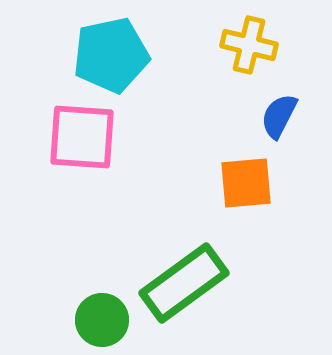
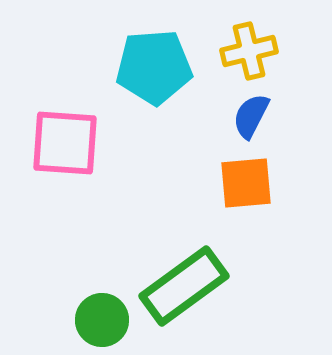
yellow cross: moved 6 px down; rotated 28 degrees counterclockwise
cyan pentagon: moved 43 px right, 12 px down; rotated 8 degrees clockwise
blue semicircle: moved 28 px left
pink square: moved 17 px left, 6 px down
green rectangle: moved 3 px down
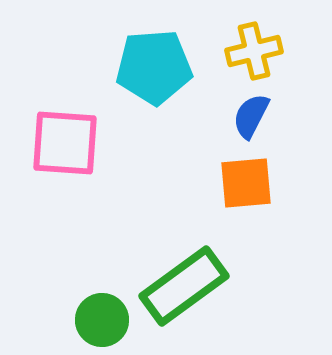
yellow cross: moved 5 px right
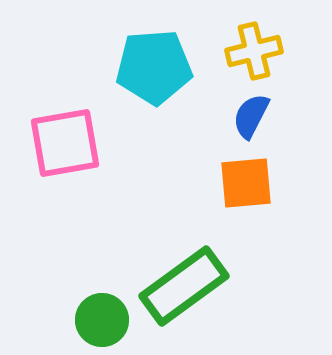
pink square: rotated 14 degrees counterclockwise
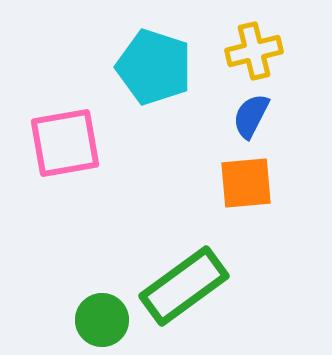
cyan pentagon: rotated 22 degrees clockwise
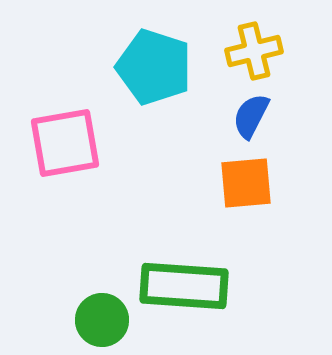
green rectangle: rotated 40 degrees clockwise
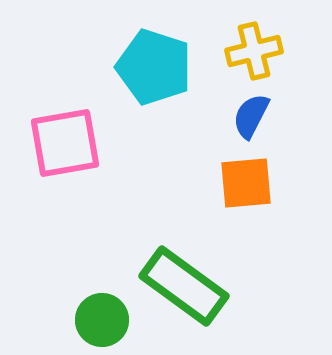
green rectangle: rotated 32 degrees clockwise
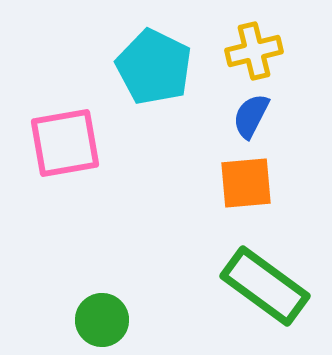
cyan pentagon: rotated 8 degrees clockwise
green rectangle: moved 81 px right
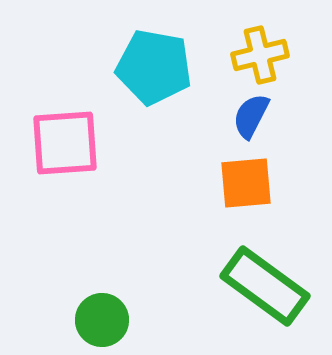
yellow cross: moved 6 px right, 4 px down
cyan pentagon: rotated 16 degrees counterclockwise
pink square: rotated 6 degrees clockwise
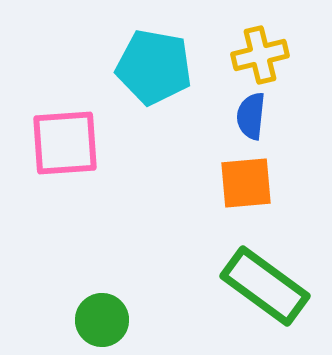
blue semicircle: rotated 21 degrees counterclockwise
